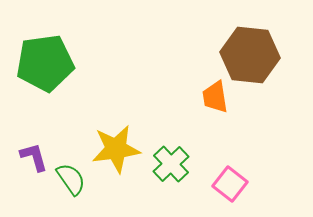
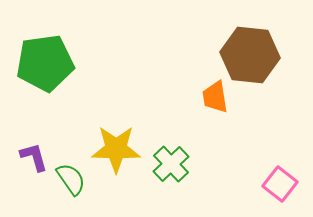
yellow star: rotated 9 degrees clockwise
pink square: moved 50 px right
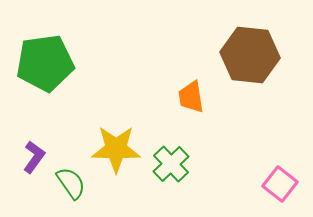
orange trapezoid: moved 24 px left
purple L-shape: rotated 52 degrees clockwise
green semicircle: moved 4 px down
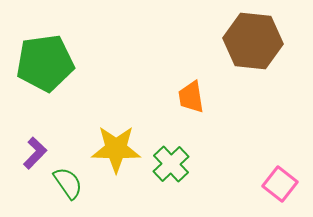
brown hexagon: moved 3 px right, 14 px up
purple L-shape: moved 1 px right, 4 px up; rotated 8 degrees clockwise
green semicircle: moved 3 px left
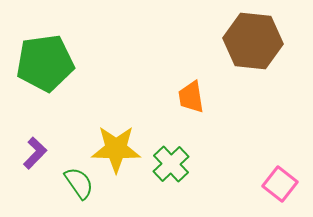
green semicircle: moved 11 px right
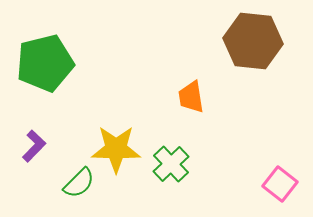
green pentagon: rotated 6 degrees counterclockwise
purple L-shape: moved 1 px left, 7 px up
green semicircle: rotated 80 degrees clockwise
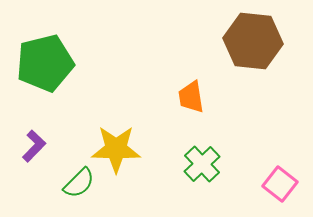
green cross: moved 31 px right
